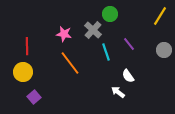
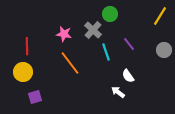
purple square: moved 1 px right; rotated 24 degrees clockwise
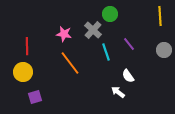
yellow line: rotated 36 degrees counterclockwise
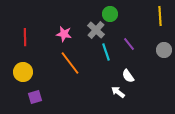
gray cross: moved 3 px right
red line: moved 2 px left, 9 px up
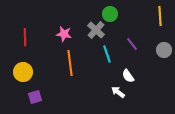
purple line: moved 3 px right
cyan line: moved 1 px right, 2 px down
orange line: rotated 30 degrees clockwise
